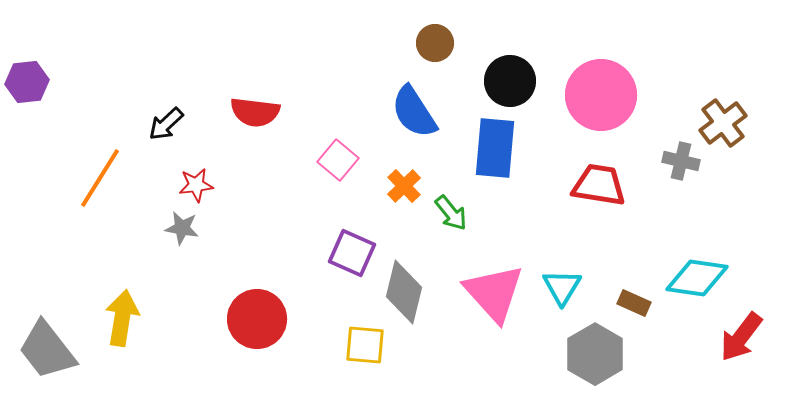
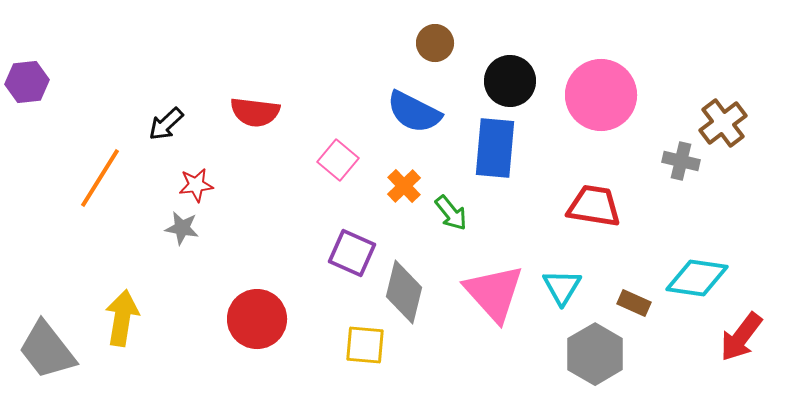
blue semicircle: rotated 30 degrees counterclockwise
red trapezoid: moved 5 px left, 21 px down
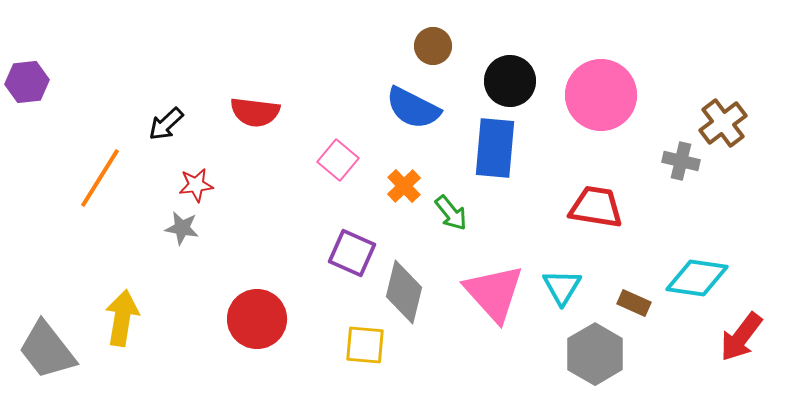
brown circle: moved 2 px left, 3 px down
blue semicircle: moved 1 px left, 4 px up
red trapezoid: moved 2 px right, 1 px down
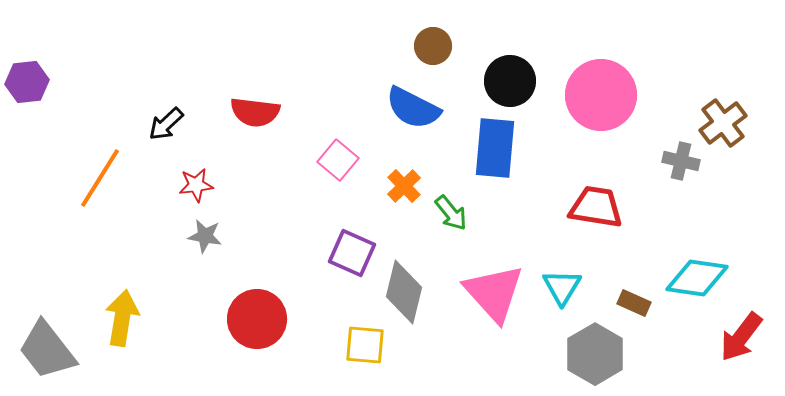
gray star: moved 23 px right, 8 px down
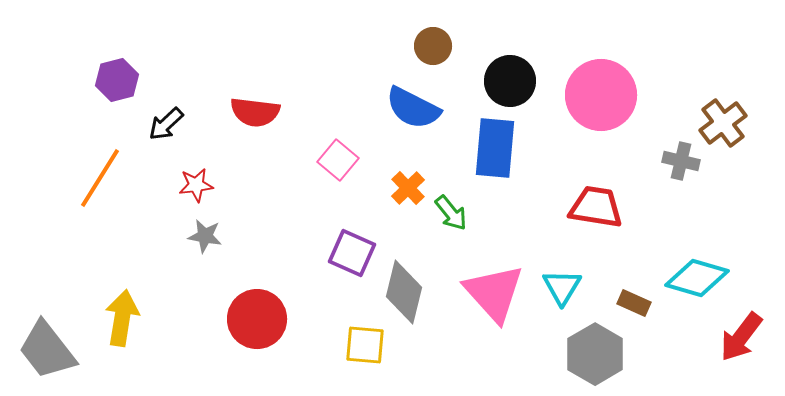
purple hexagon: moved 90 px right, 2 px up; rotated 9 degrees counterclockwise
orange cross: moved 4 px right, 2 px down
cyan diamond: rotated 8 degrees clockwise
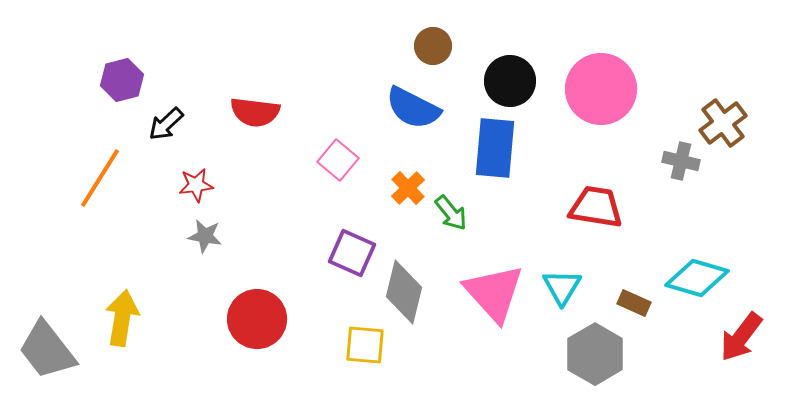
purple hexagon: moved 5 px right
pink circle: moved 6 px up
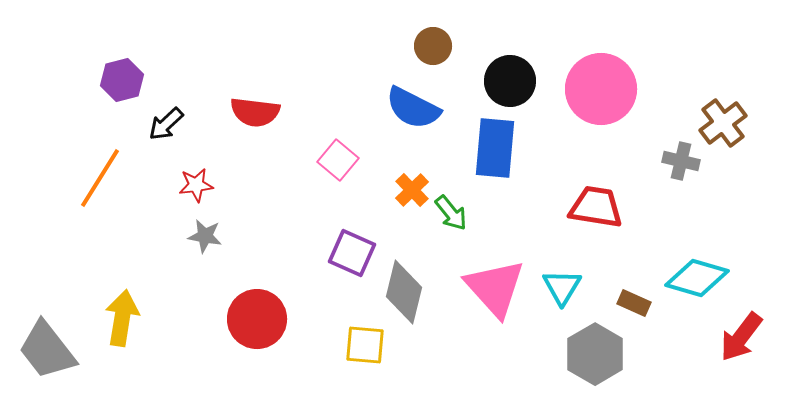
orange cross: moved 4 px right, 2 px down
pink triangle: moved 1 px right, 5 px up
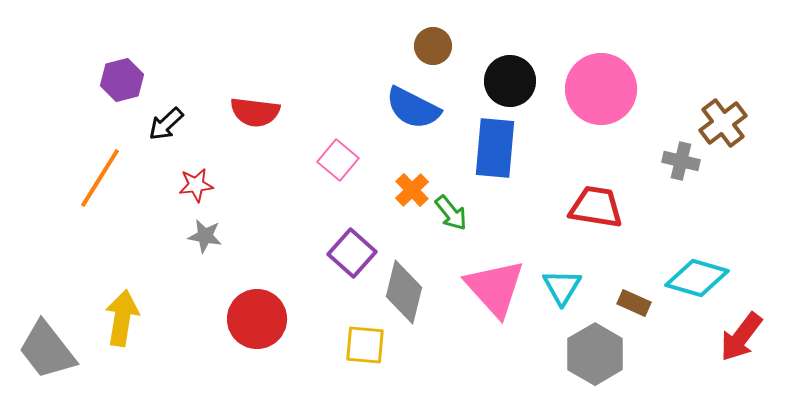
purple square: rotated 18 degrees clockwise
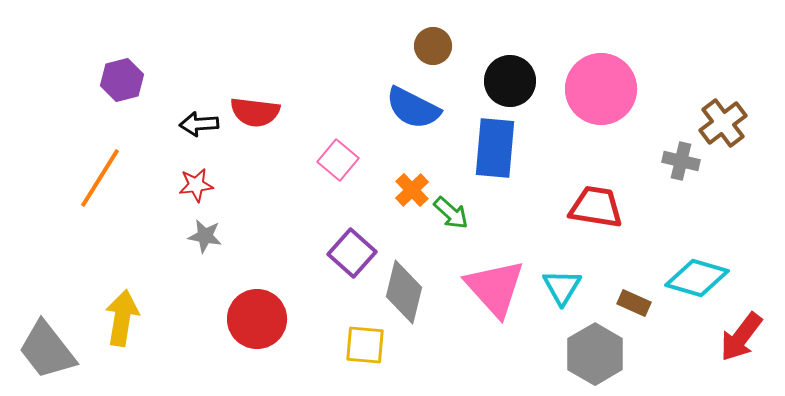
black arrow: moved 33 px right; rotated 39 degrees clockwise
green arrow: rotated 9 degrees counterclockwise
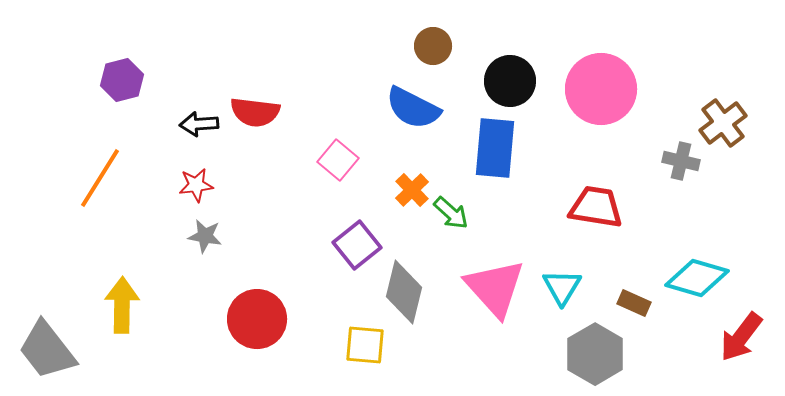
purple square: moved 5 px right, 8 px up; rotated 9 degrees clockwise
yellow arrow: moved 13 px up; rotated 8 degrees counterclockwise
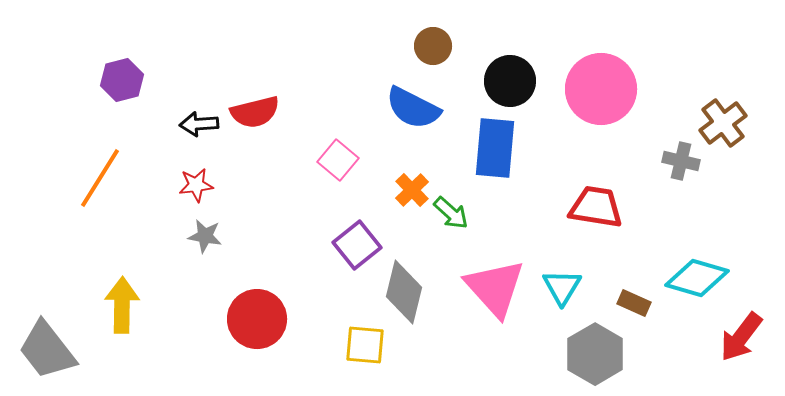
red semicircle: rotated 21 degrees counterclockwise
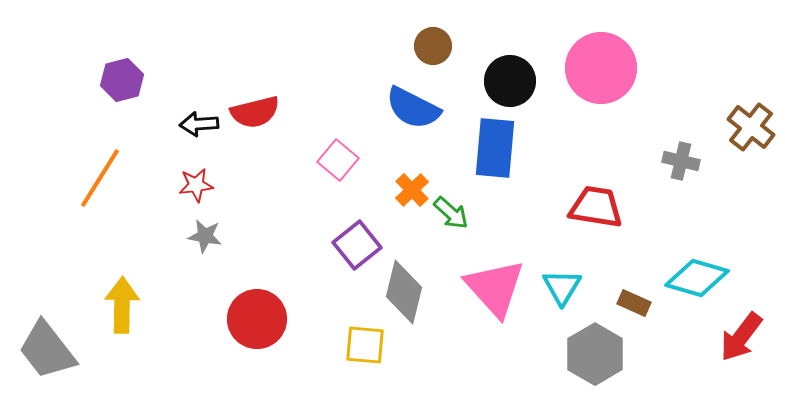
pink circle: moved 21 px up
brown cross: moved 28 px right, 4 px down; rotated 15 degrees counterclockwise
